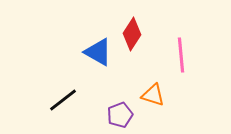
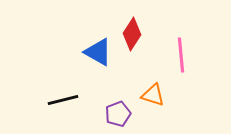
black line: rotated 24 degrees clockwise
purple pentagon: moved 2 px left, 1 px up
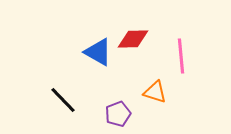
red diamond: moved 1 px right, 5 px down; rotated 56 degrees clockwise
pink line: moved 1 px down
orange triangle: moved 2 px right, 3 px up
black line: rotated 60 degrees clockwise
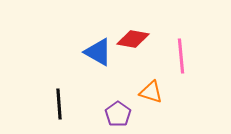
red diamond: rotated 12 degrees clockwise
orange triangle: moved 4 px left
black line: moved 4 px left, 4 px down; rotated 40 degrees clockwise
purple pentagon: rotated 15 degrees counterclockwise
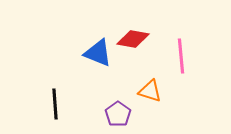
blue triangle: moved 1 px down; rotated 8 degrees counterclockwise
orange triangle: moved 1 px left, 1 px up
black line: moved 4 px left
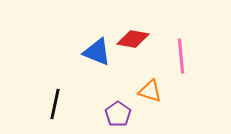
blue triangle: moved 1 px left, 1 px up
black line: rotated 16 degrees clockwise
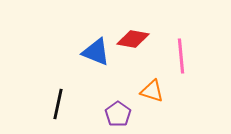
blue triangle: moved 1 px left
orange triangle: moved 2 px right
black line: moved 3 px right
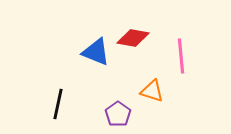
red diamond: moved 1 px up
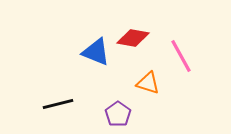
pink line: rotated 24 degrees counterclockwise
orange triangle: moved 4 px left, 8 px up
black line: rotated 64 degrees clockwise
